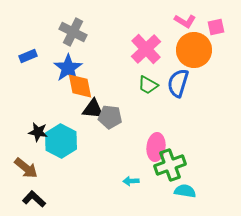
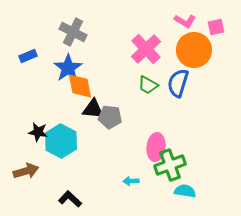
brown arrow: moved 3 px down; rotated 55 degrees counterclockwise
black L-shape: moved 36 px right
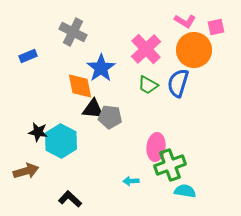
blue star: moved 33 px right
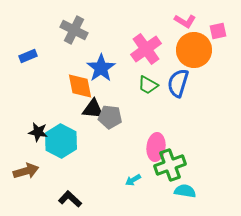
pink square: moved 2 px right, 4 px down
gray cross: moved 1 px right, 2 px up
pink cross: rotated 8 degrees clockwise
cyan arrow: moved 2 px right, 1 px up; rotated 28 degrees counterclockwise
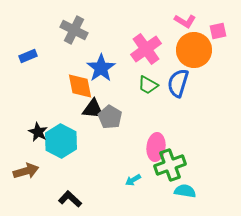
gray pentagon: rotated 25 degrees clockwise
black star: rotated 18 degrees clockwise
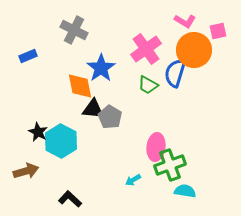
blue semicircle: moved 3 px left, 10 px up
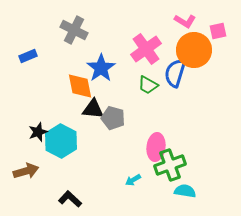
gray pentagon: moved 3 px right, 1 px down; rotated 15 degrees counterclockwise
black star: rotated 24 degrees clockwise
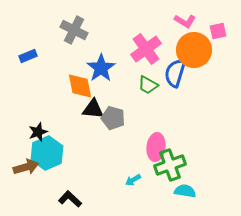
cyan hexagon: moved 14 px left, 12 px down; rotated 8 degrees clockwise
brown arrow: moved 4 px up
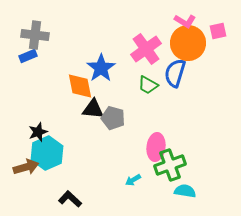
gray cross: moved 39 px left, 5 px down; rotated 20 degrees counterclockwise
orange circle: moved 6 px left, 7 px up
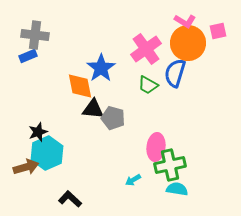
green cross: rotated 8 degrees clockwise
cyan semicircle: moved 8 px left, 2 px up
